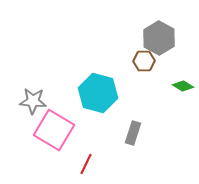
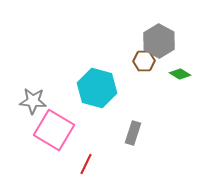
gray hexagon: moved 3 px down
green diamond: moved 3 px left, 12 px up
cyan hexagon: moved 1 px left, 5 px up
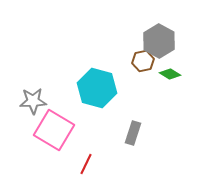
brown hexagon: moved 1 px left; rotated 10 degrees counterclockwise
green diamond: moved 10 px left
gray star: rotated 8 degrees counterclockwise
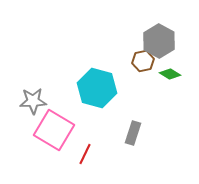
red line: moved 1 px left, 10 px up
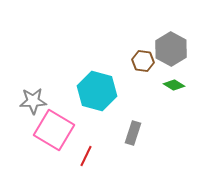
gray hexagon: moved 12 px right, 8 px down
brown hexagon: rotated 20 degrees clockwise
green diamond: moved 4 px right, 11 px down
cyan hexagon: moved 3 px down
red line: moved 1 px right, 2 px down
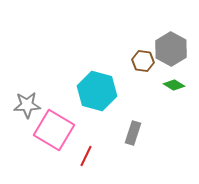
gray star: moved 6 px left, 4 px down
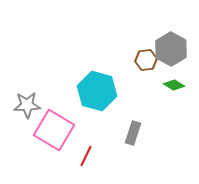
brown hexagon: moved 3 px right, 1 px up; rotated 15 degrees counterclockwise
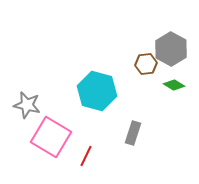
brown hexagon: moved 4 px down
gray star: rotated 16 degrees clockwise
pink square: moved 3 px left, 7 px down
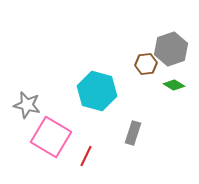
gray hexagon: rotated 12 degrees clockwise
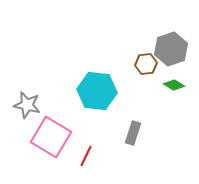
cyan hexagon: rotated 9 degrees counterclockwise
